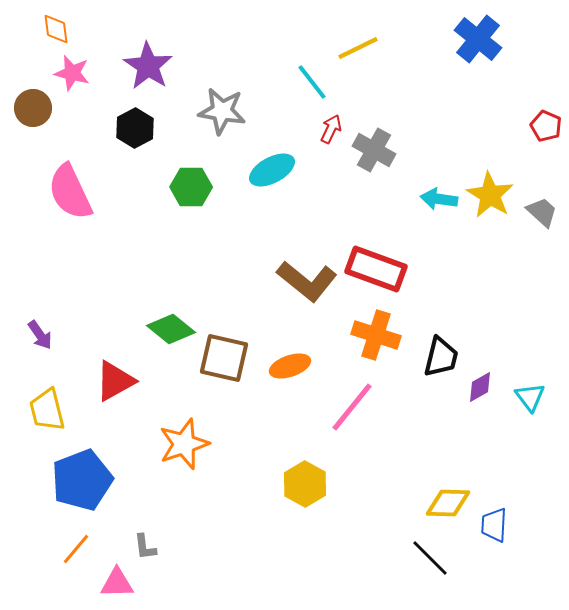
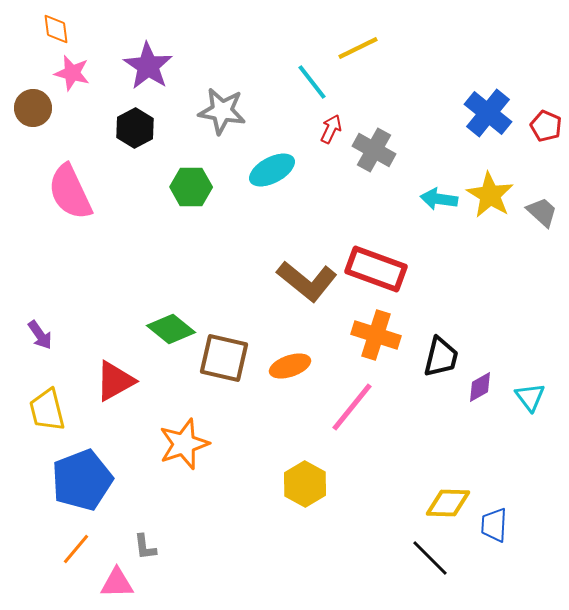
blue cross: moved 10 px right, 74 px down
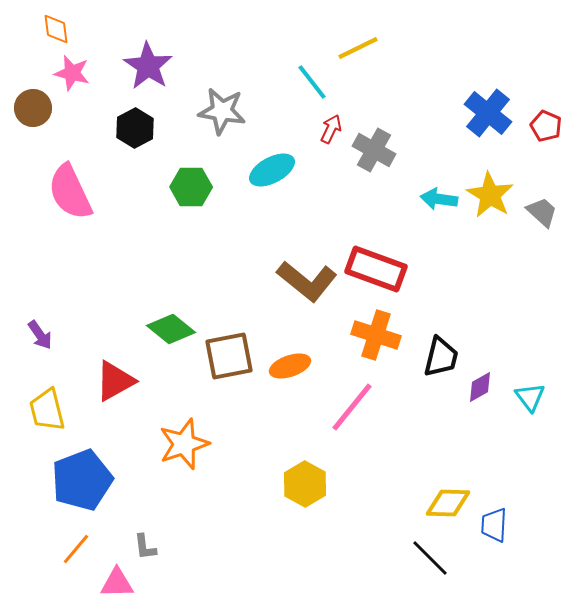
brown square: moved 5 px right, 2 px up; rotated 24 degrees counterclockwise
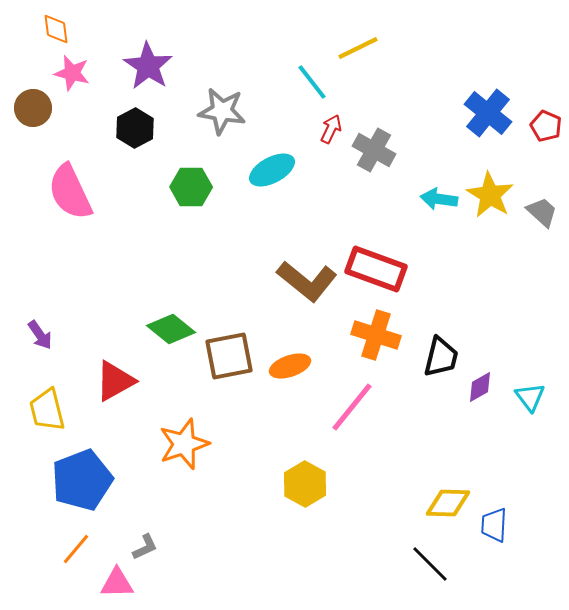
gray L-shape: rotated 108 degrees counterclockwise
black line: moved 6 px down
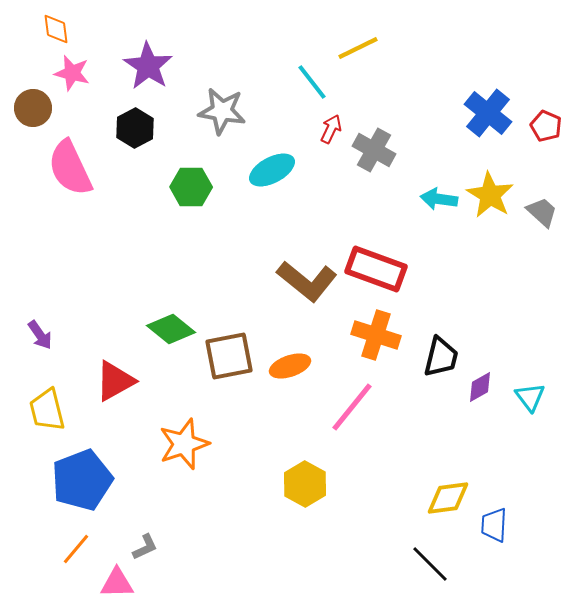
pink semicircle: moved 24 px up
yellow diamond: moved 5 px up; rotated 9 degrees counterclockwise
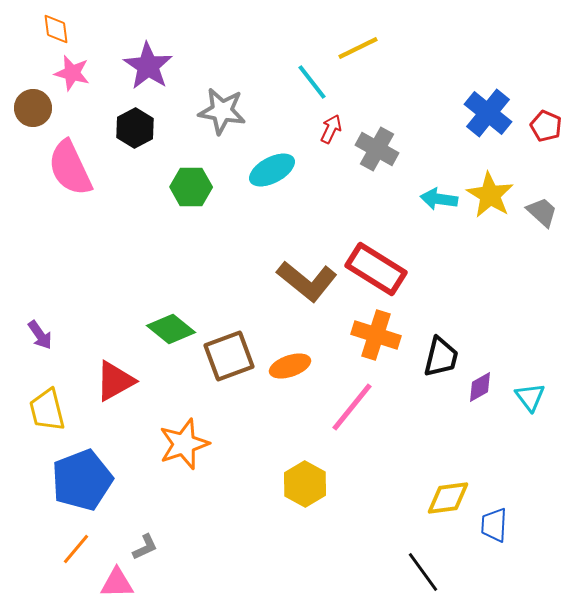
gray cross: moved 3 px right, 1 px up
red rectangle: rotated 12 degrees clockwise
brown square: rotated 9 degrees counterclockwise
black line: moved 7 px left, 8 px down; rotated 9 degrees clockwise
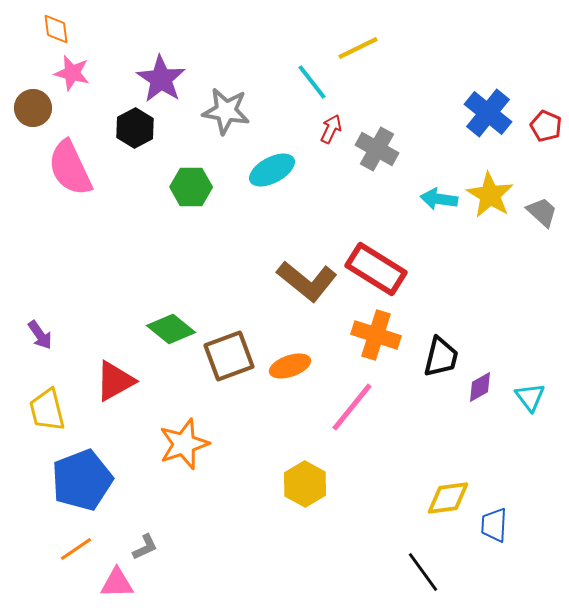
purple star: moved 13 px right, 13 px down
gray star: moved 4 px right
orange line: rotated 16 degrees clockwise
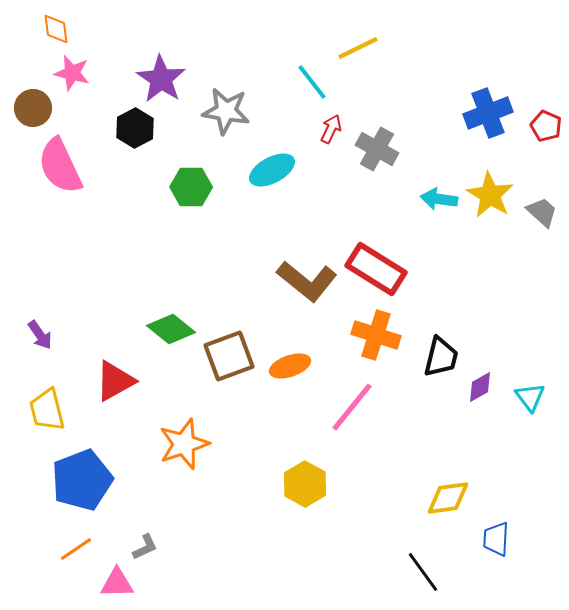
blue cross: rotated 30 degrees clockwise
pink semicircle: moved 10 px left, 2 px up
blue trapezoid: moved 2 px right, 14 px down
